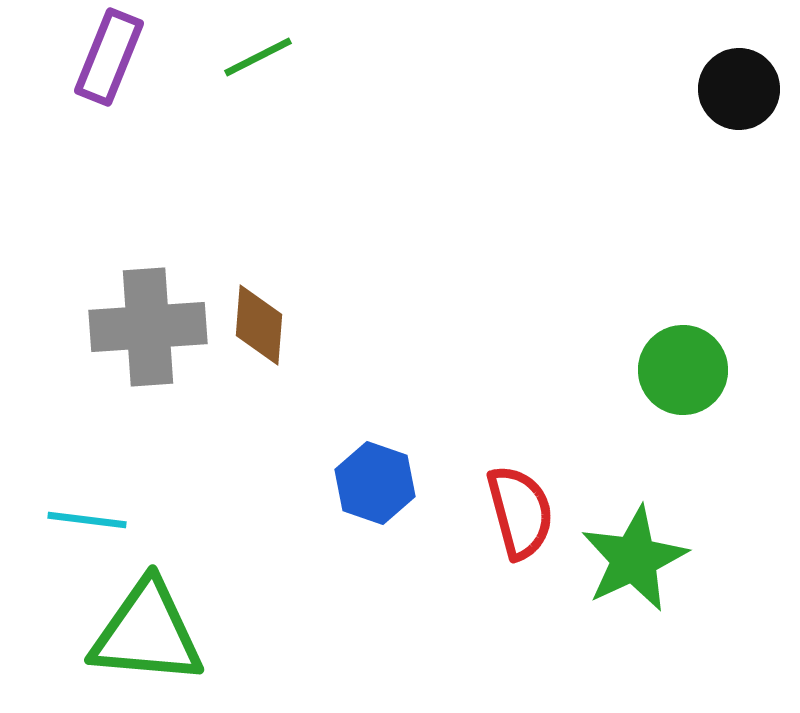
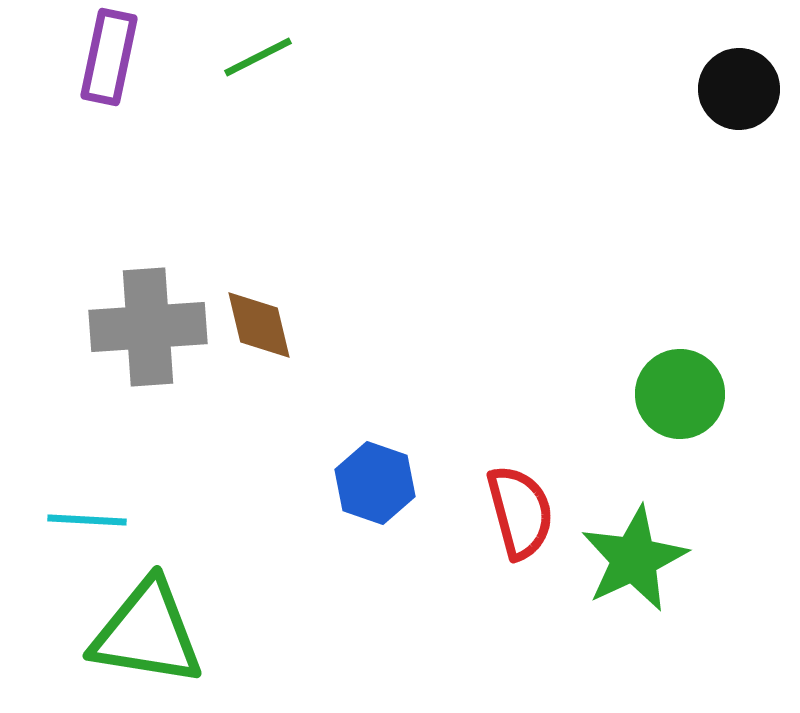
purple rectangle: rotated 10 degrees counterclockwise
brown diamond: rotated 18 degrees counterclockwise
green circle: moved 3 px left, 24 px down
cyan line: rotated 4 degrees counterclockwise
green triangle: rotated 4 degrees clockwise
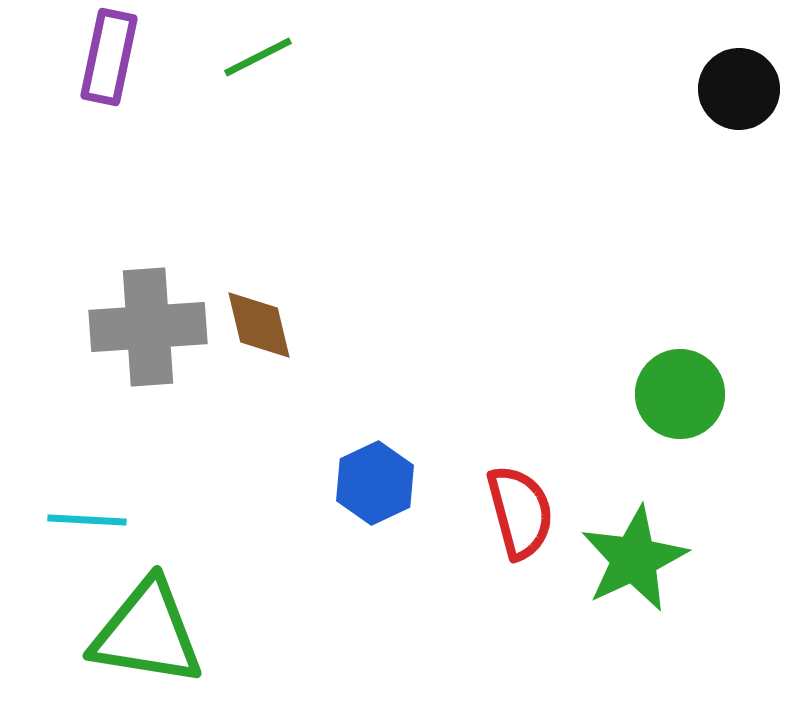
blue hexagon: rotated 16 degrees clockwise
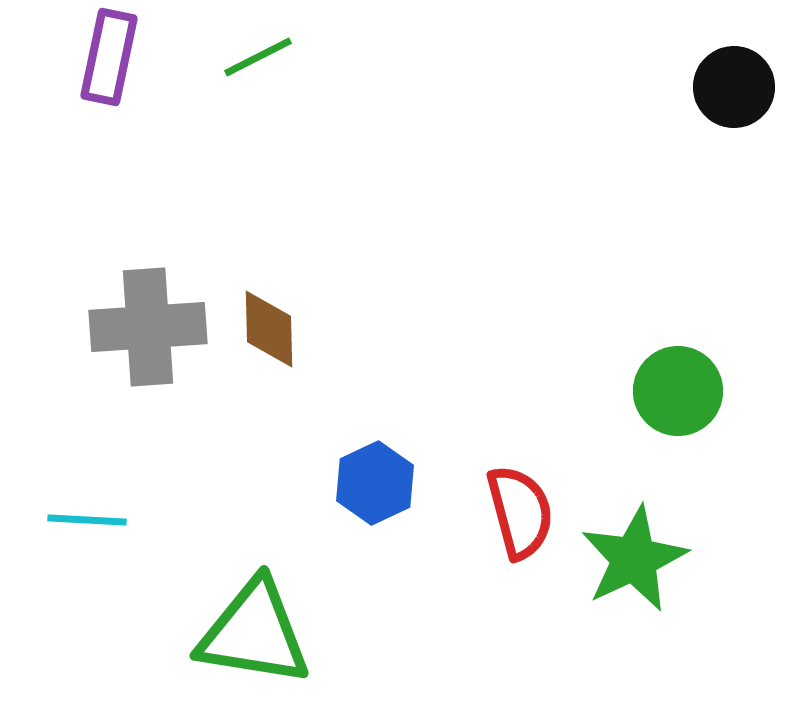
black circle: moved 5 px left, 2 px up
brown diamond: moved 10 px right, 4 px down; rotated 12 degrees clockwise
green circle: moved 2 px left, 3 px up
green triangle: moved 107 px right
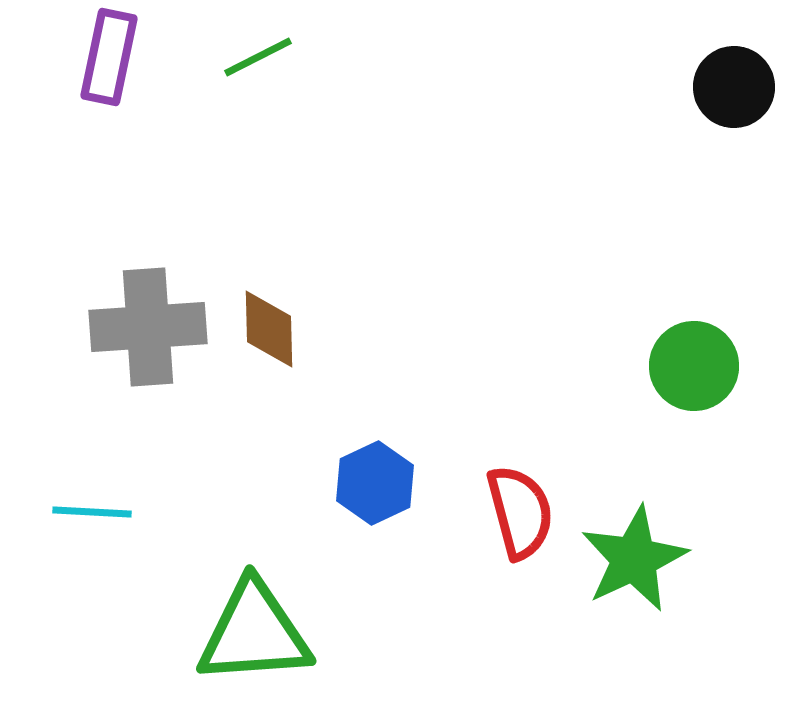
green circle: moved 16 px right, 25 px up
cyan line: moved 5 px right, 8 px up
green triangle: rotated 13 degrees counterclockwise
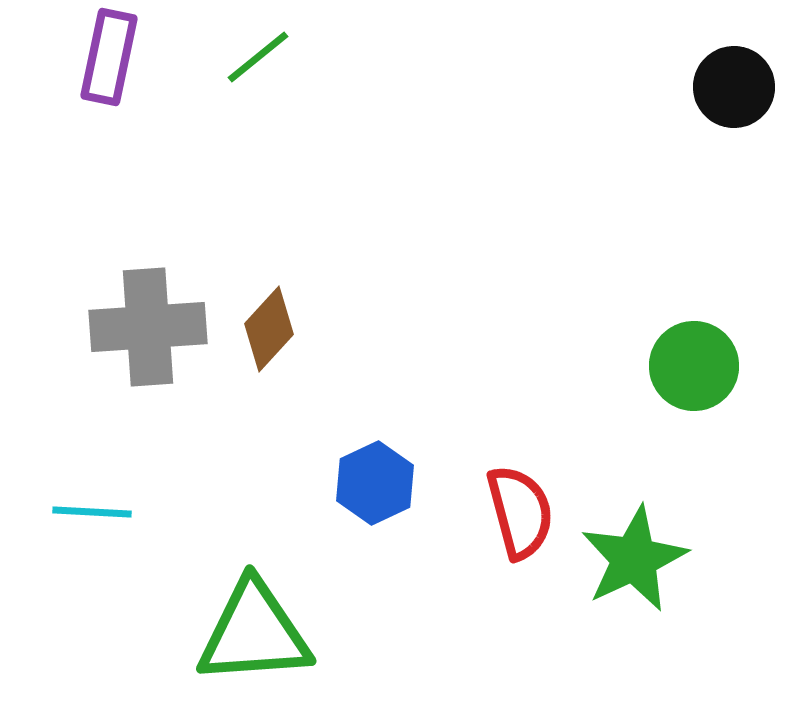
green line: rotated 12 degrees counterclockwise
brown diamond: rotated 44 degrees clockwise
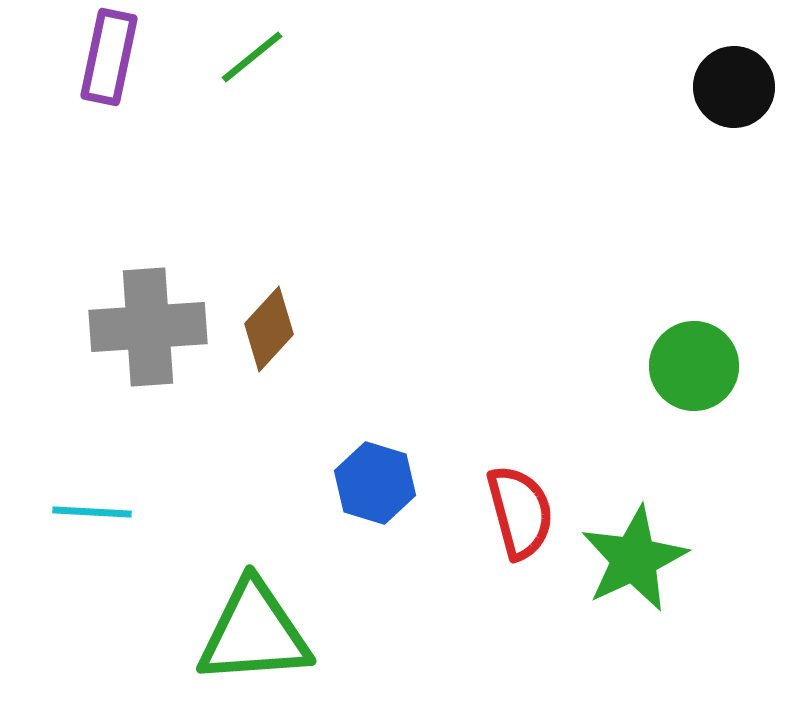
green line: moved 6 px left
blue hexagon: rotated 18 degrees counterclockwise
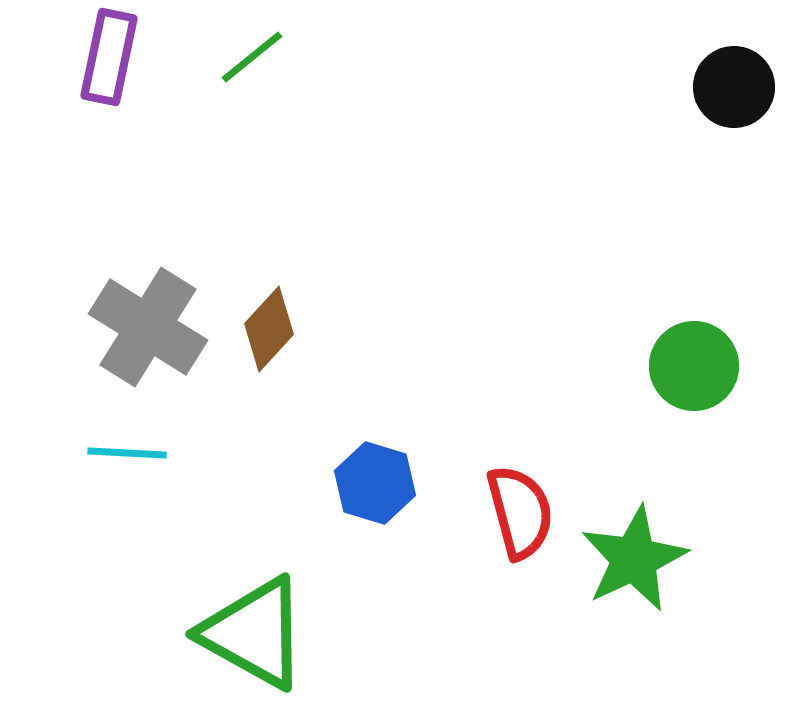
gray cross: rotated 36 degrees clockwise
cyan line: moved 35 px right, 59 px up
green triangle: rotated 33 degrees clockwise
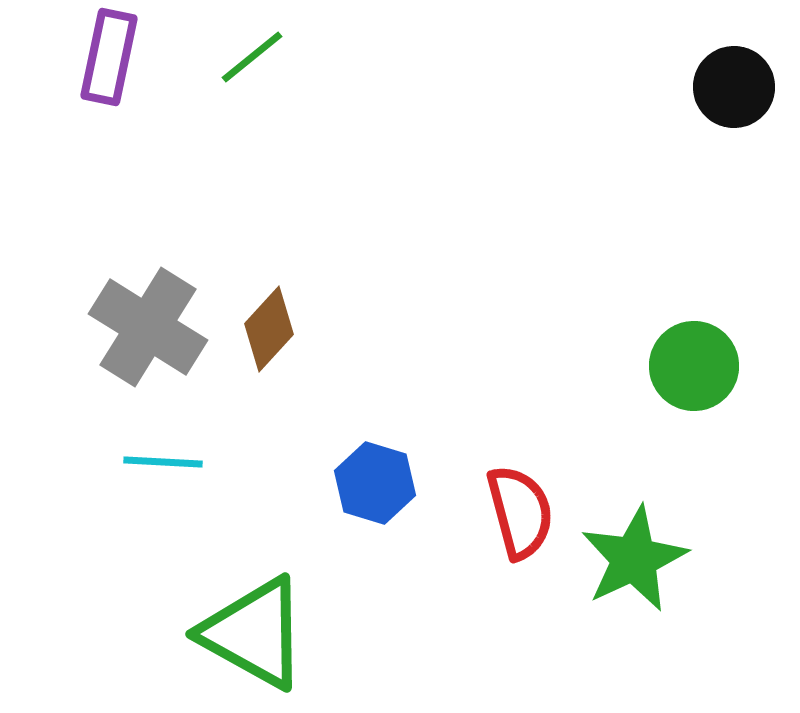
cyan line: moved 36 px right, 9 px down
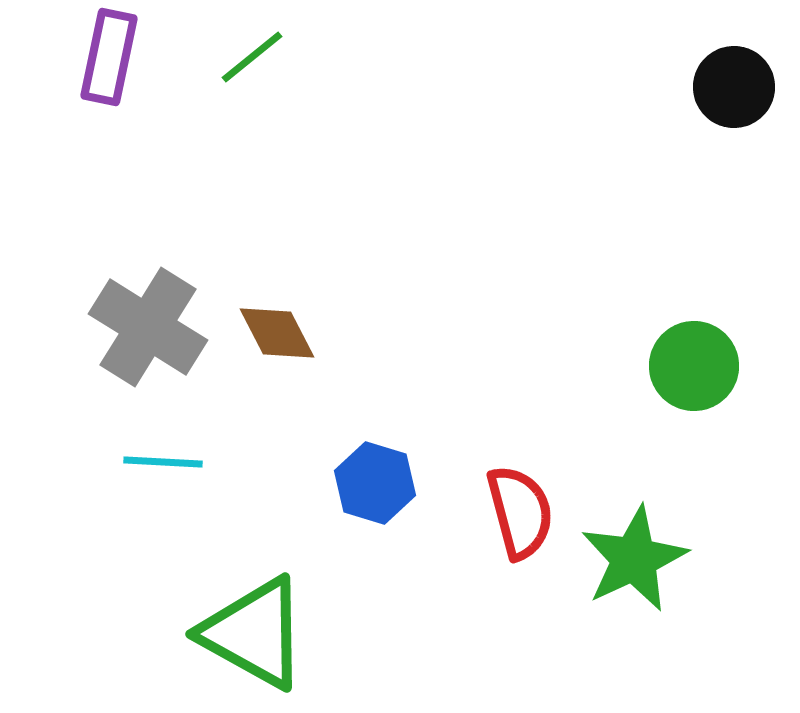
brown diamond: moved 8 px right, 4 px down; rotated 70 degrees counterclockwise
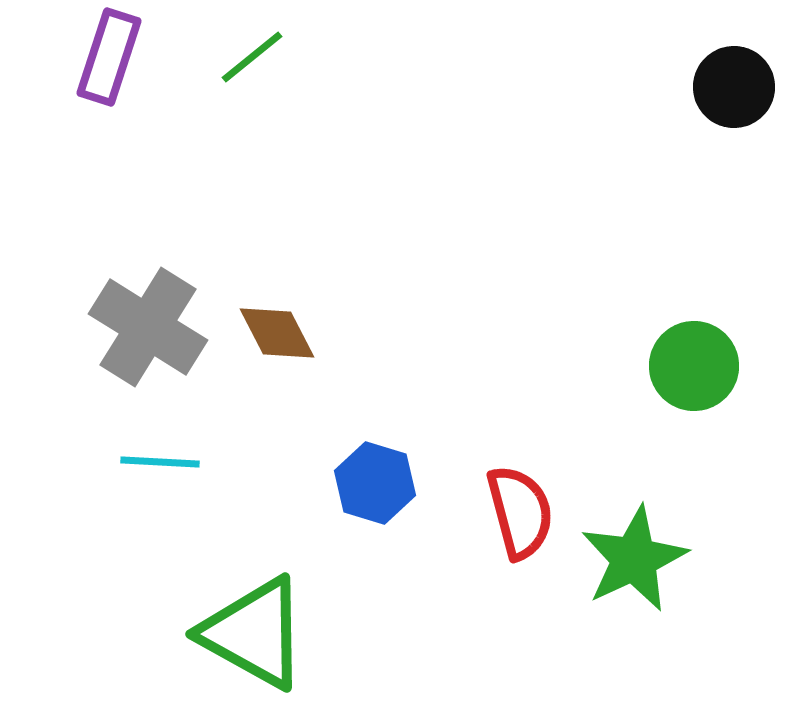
purple rectangle: rotated 6 degrees clockwise
cyan line: moved 3 px left
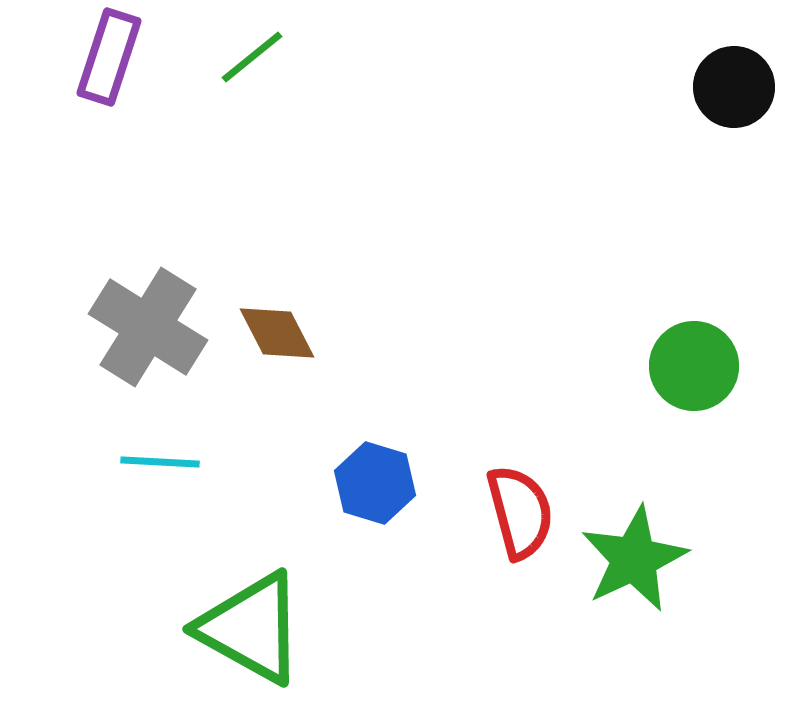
green triangle: moved 3 px left, 5 px up
